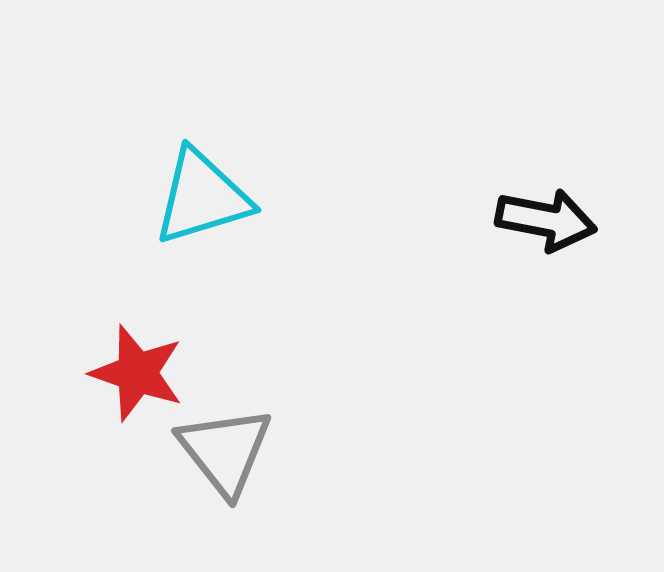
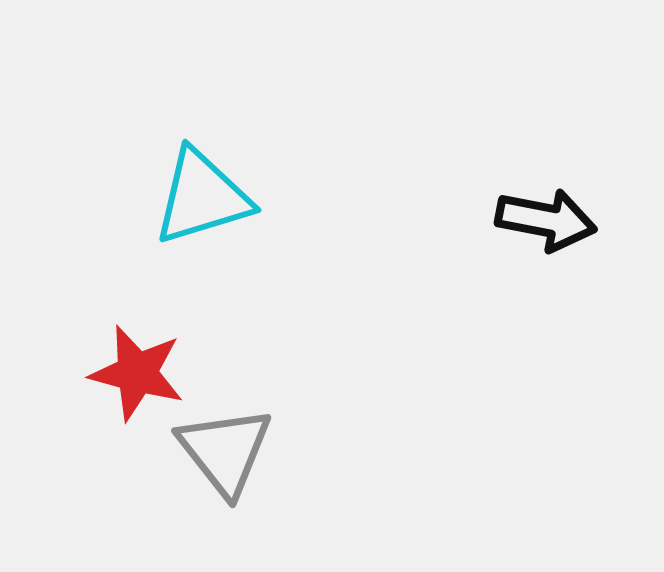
red star: rotated 4 degrees counterclockwise
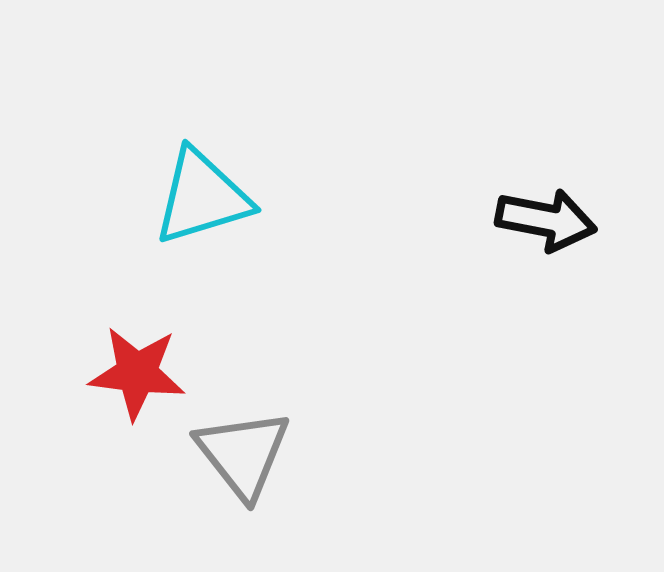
red star: rotated 8 degrees counterclockwise
gray triangle: moved 18 px right, 3 px down
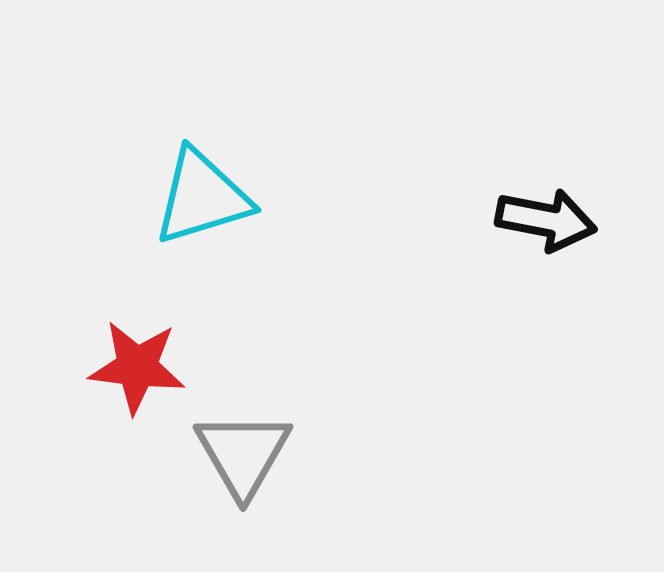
red star: moved 6 px up
gray triangle: rotated 8 degrees clockwise
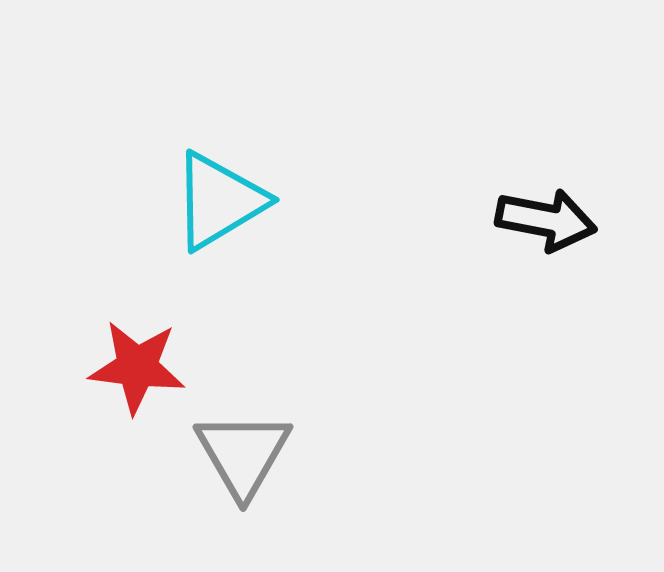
cyan triangle: moved 17 px right, 4 px down; rotated 14 degrees counterclockwise
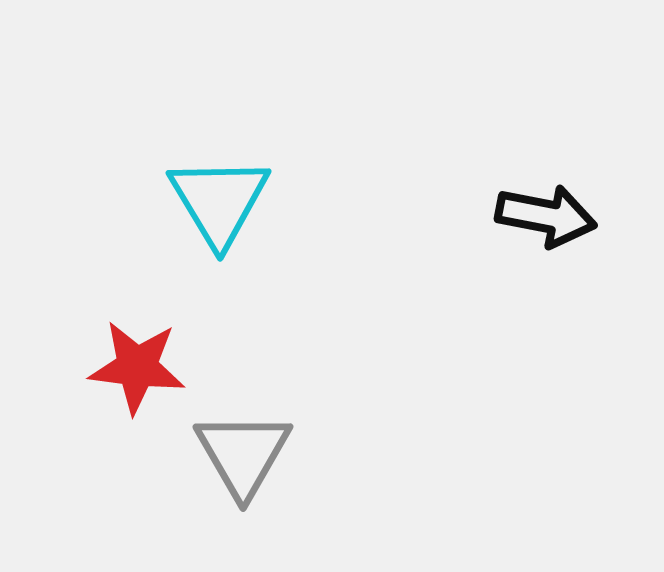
cyan triangle: rotated 30 degrees counterclockwise
black arrow: moved 4 px up
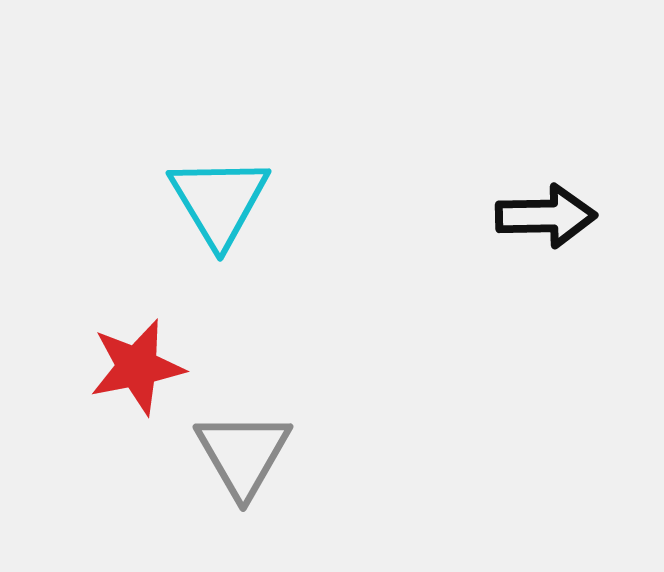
black arrow: rotated 12 degrees counterclockwise
red star: rotated 18 degrees counterclockwise
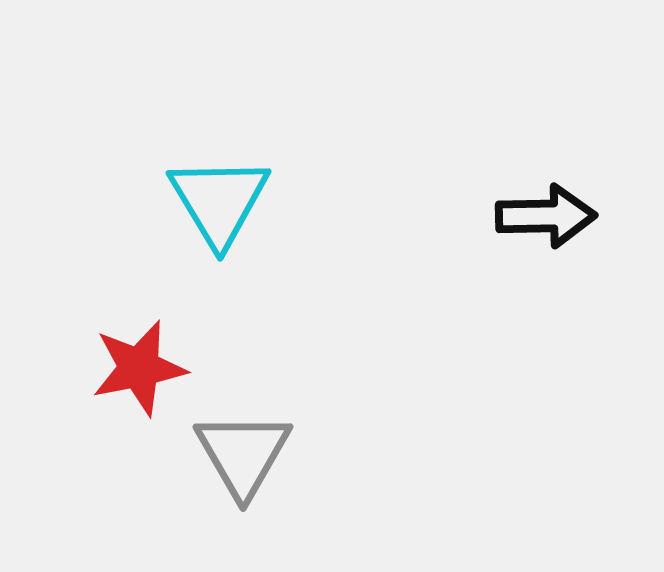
red star: moved 2 px right, 1 px down
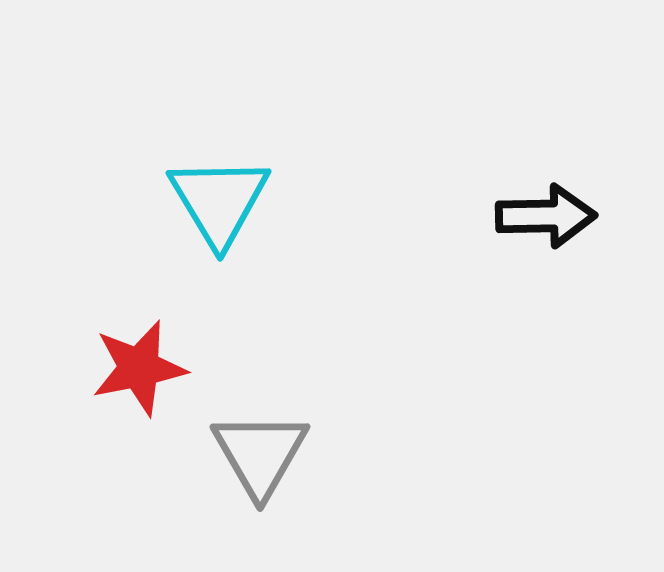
gray triangle: moved 17 px right
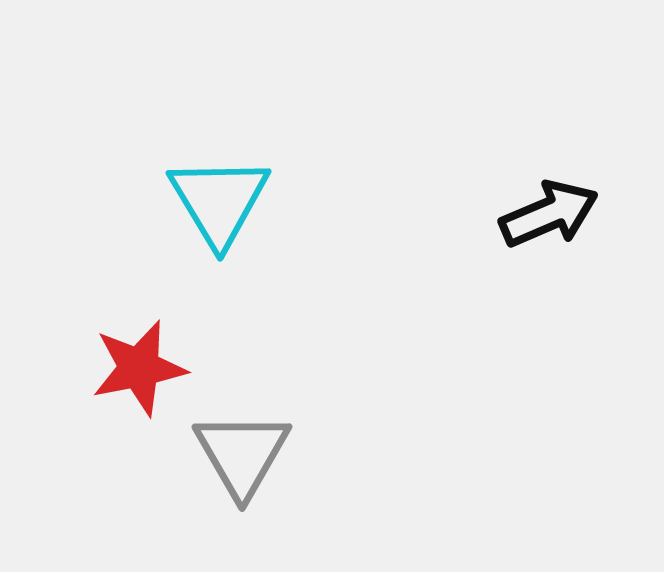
black arrow: moved 3 px right, 2 px up; rotated 22 degrees counterclockwise
gray triangle: moved 18 px left
